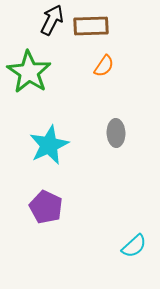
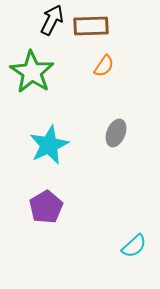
green star: moved 3 px right
gray ellipse: rotated 24 degrees clockwise
purple pentagon: rotated 16 degrees clockwise
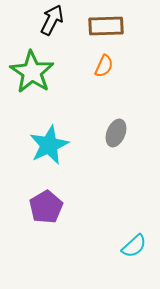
brown rectangle: moved 15 px right
orange semicircle: rotated 10 degrees counterclockwise
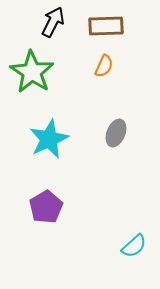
black arrow: moved 1 px right, 2 px down
cyan star: moved 6 px up
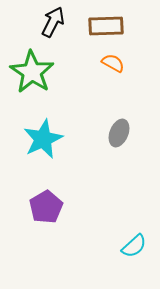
orange semicircle: moved 9 px right, 3 px up; rotated 85 degrees counterclockwise
gray ellipse: moved 3 px right
cyan star: moved 6 px left
